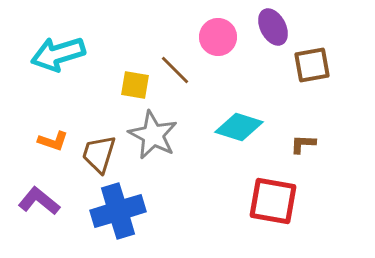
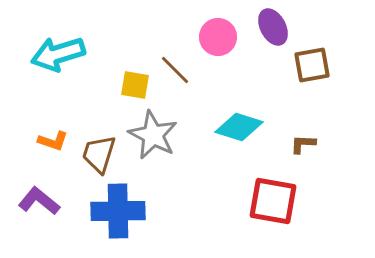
blue cross: rotated 16 degrees clockwise
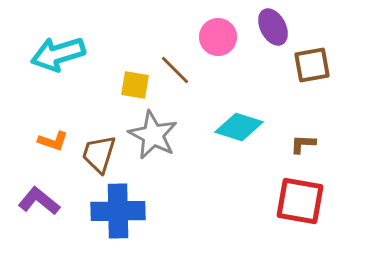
red square: moved 27 px right
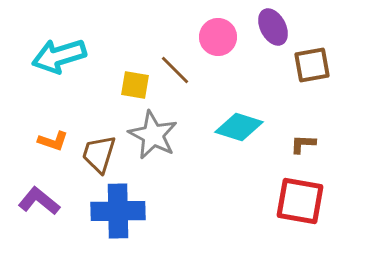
cyan arrow: moved 1 px right, 2 px down
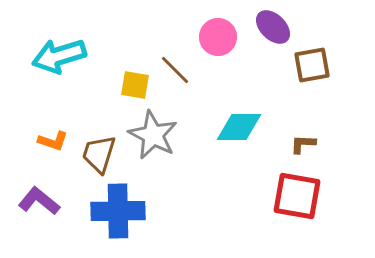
purple ellipse: rotated 18 degrees counterclockwise
cyan diamond: rotated 18 degrees counterclockwise
red square: moved 3 px left, 5 px up
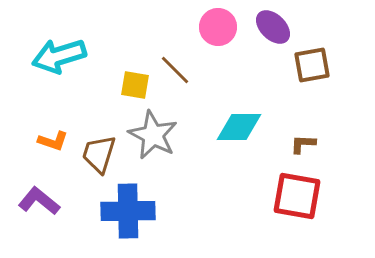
pink circle: moved 10 px up
blue cross: moved 10 px right
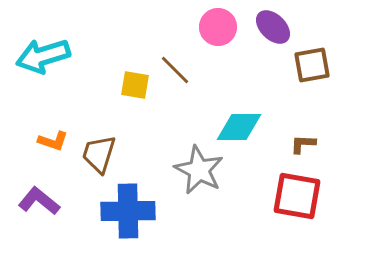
cyan arrow: moved 16 px left
gray star: moved 46 px right, 35 px down
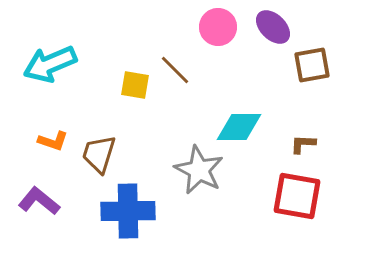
cyan arrow: moved 7 px right, 8 px down; rotated 6 degrees counterclockwise
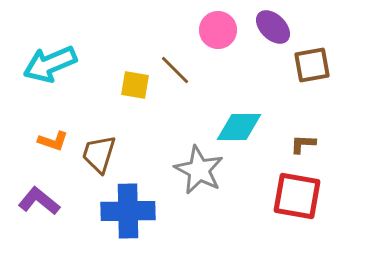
pink circle: moved 3 px down
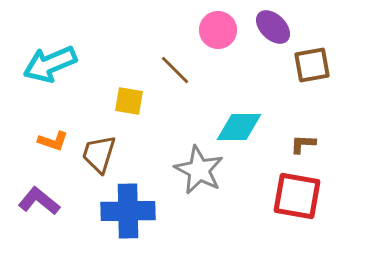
yellow square: moved 6 px left, 16 px down
